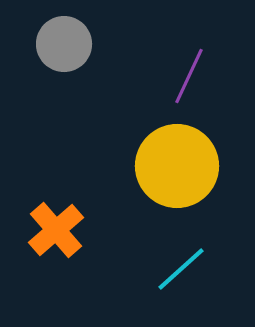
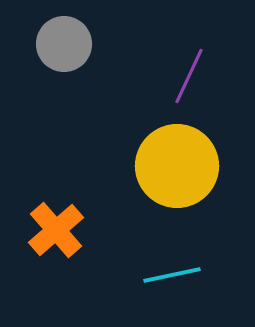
cyan line: moved 9 px left, 6 px down; rotated 30 degrees clockwise
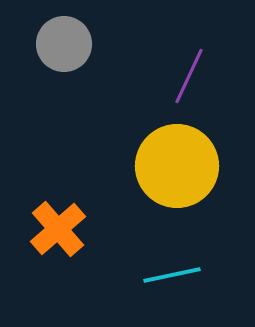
orange cross: moved 2 px right, 1 px up
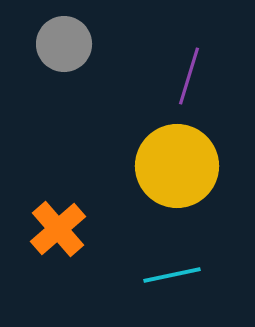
purple line: rotated 8 degrees counterclockwise
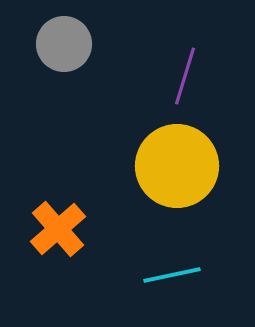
purple line: moved 4 px left
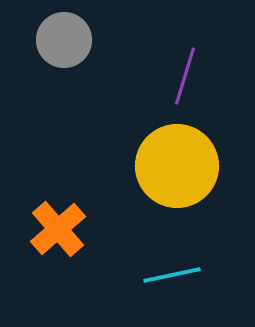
gray circle: moved 4 px up
